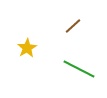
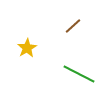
green line: moved 5 px down
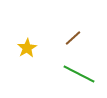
brown line: moved 12 px down
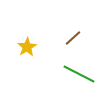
yellow star: moved 1 px up
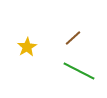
green line: moved 3 px up
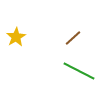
yellow star: moved 11 px left, 10 px up
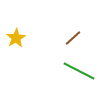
yellow star: moved 1 px down
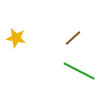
yellow star: rotated 30 degrees counterclockwise
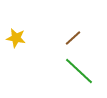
green line: rotated 16 degrees clockwise
